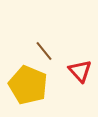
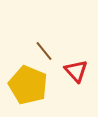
red triangle: moved 4 px left
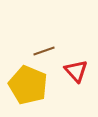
brown line: rotated 70 degrees counterclockwise
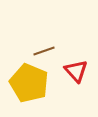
yellow pentagon: moved 1 px right, 2 px up
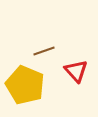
yellow pentagon: moved 4 px left, 2 px down
